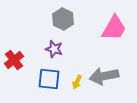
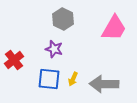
gray arrow: moved 8 px down; rotated 12 degrees clockwise
yellow arrow: moved 4 px left, 3 px up
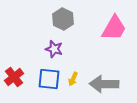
red cross: moved 17 px down
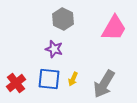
red cross: moved 2 px right, 6 px down
gray arrow: rotated 60 degrees counterclockwise
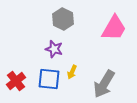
yellow arrow: moved 1 px left, 7 px up
red cross: moved 2 px up
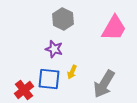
red cross: moved 8 px right, 9 px down
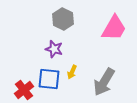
gray arrow: moved 2 px up
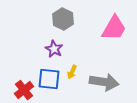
purple star: rotated 12 degrees clockwise
gray arrow: rotated 112 degrees counterclockwise
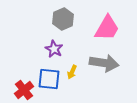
gray hexagon: rotated 10 degrees clockwise
pink trapezoid: moved 7 px left
gray arrow: moved 19 px up
